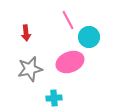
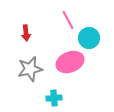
cyan circle: moved 1 px down
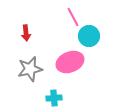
pink line: moved 5 px right, 3 px up
cyan circle: moved 2 px up
